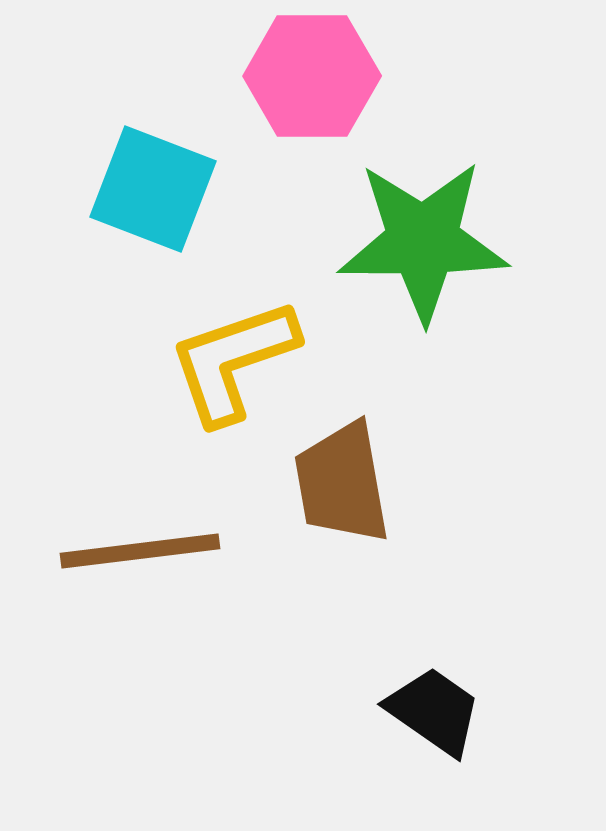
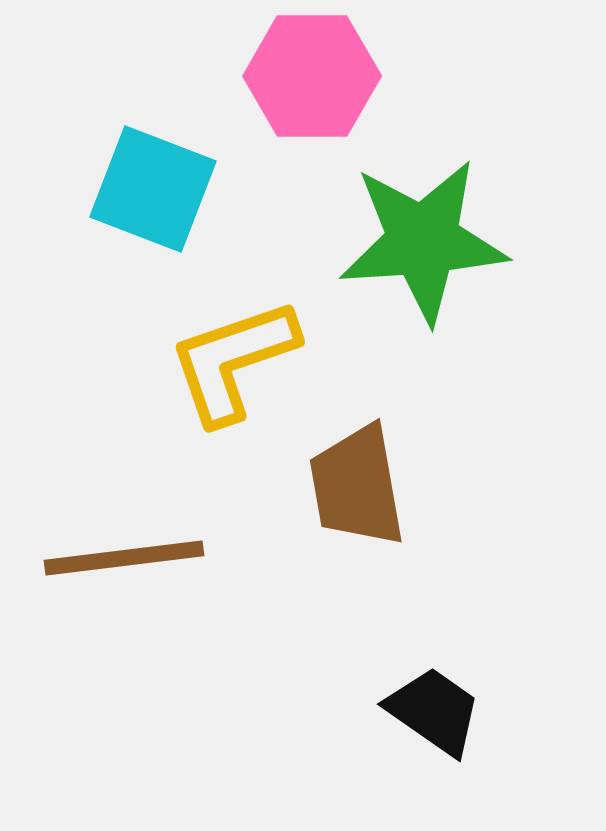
green star: rotated 4 degrees counterclockwise
brown trapezoid: moved 15 px right, 3 px down
brown line: moved 16 px left, 7 px down
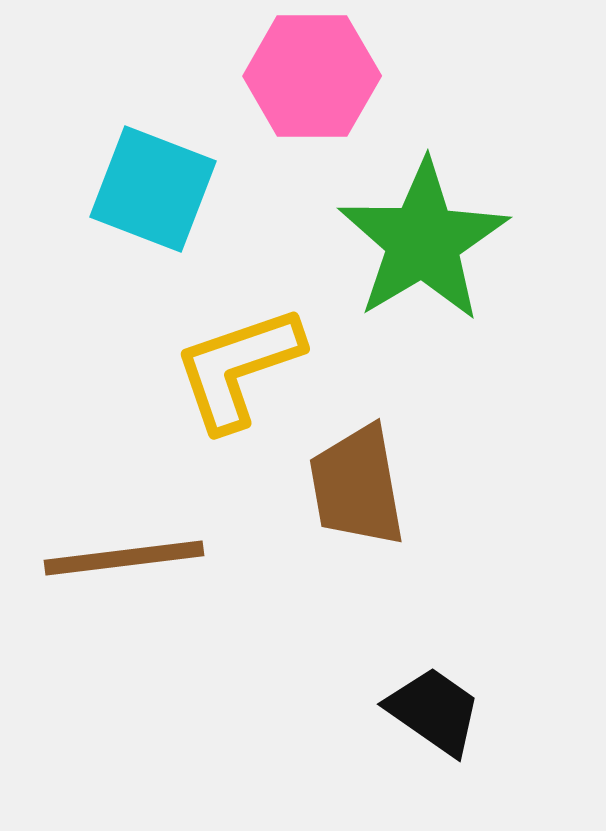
green star: rotated 27 degrees counterclockwise
yellow L-shape: moved 5 px right, 7 px down
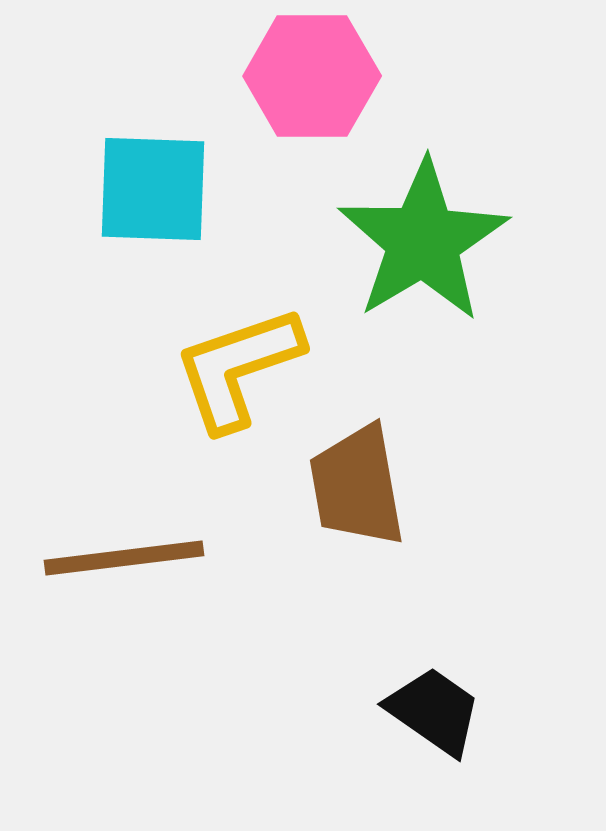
cyan square: rotated 19 degrees counterclockwise
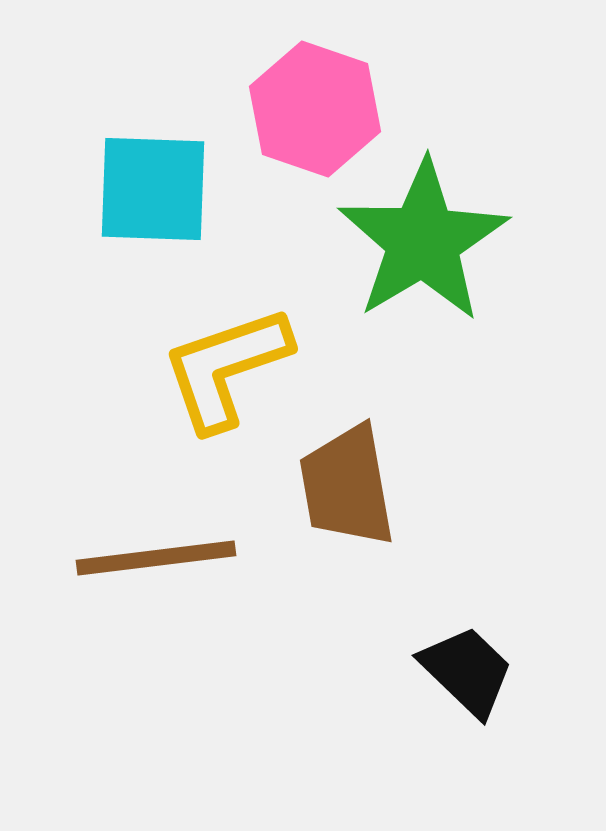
pink hexagon: moved 3 px right, 33 px down; rotated 19 degrees clockwise
yellow L-shape: moved 12 px left
brown trapezoid: moved 10 px left
brown line: moved 32 px right
black trapezoid: moved 33 px right, 40 px up; rotated 9 degrees clockwise
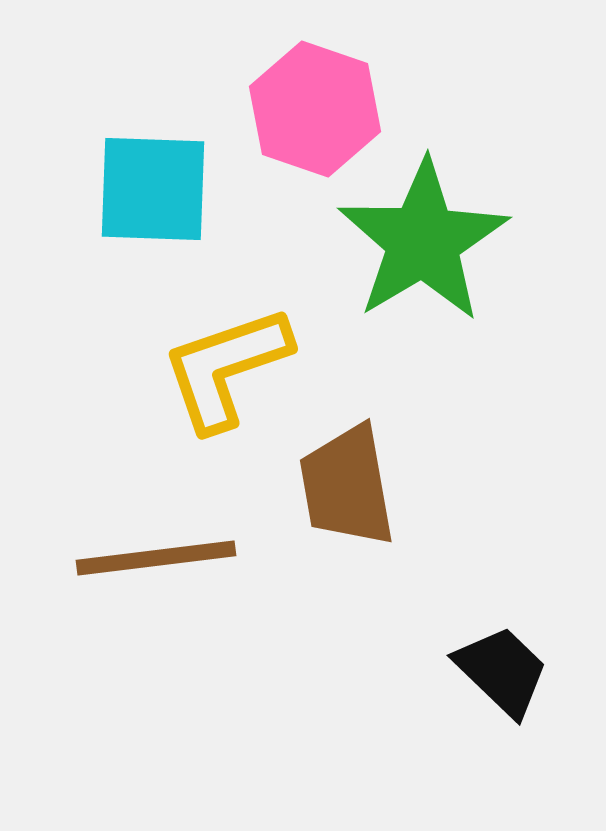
black trapezoid: moved 35 px right
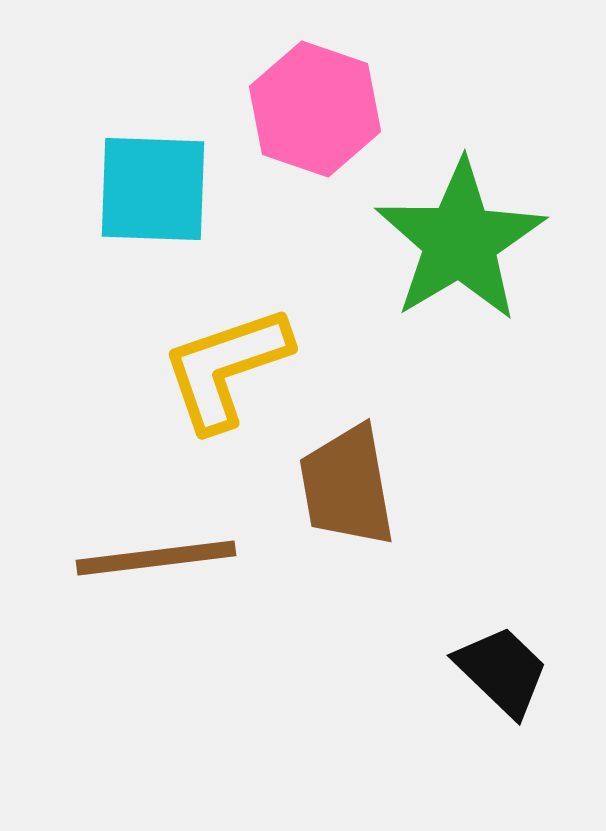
green star: moved 37 px right
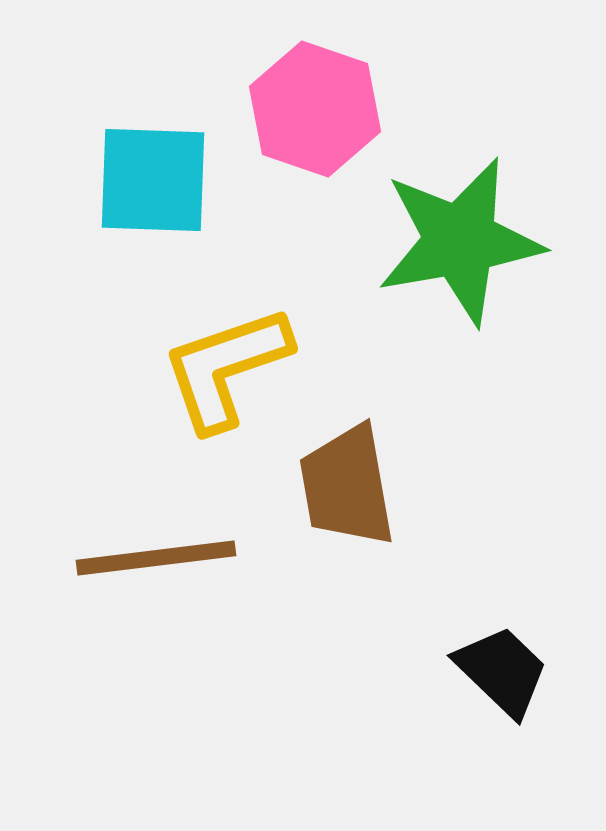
cyan square: moved 9 px up
green star: rotated 21 degrees clockwise
